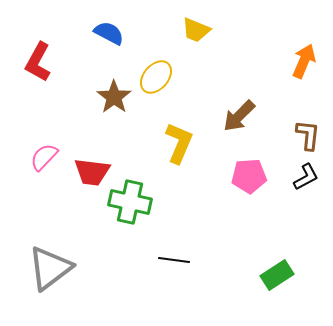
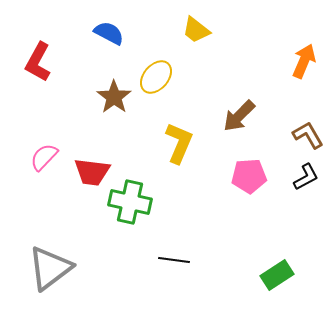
yellow trapezoid: rotated 16 degrees clockwise
brown L-shape: rotated 36 degrees counterclockwise
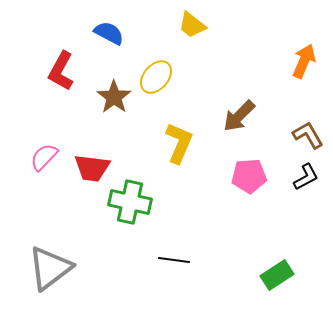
yellow trapezoid: moved 4 px left, 5 px up
red L-shape: moved 23 px right, 9 px down
red trapezoid: moved 4 px up
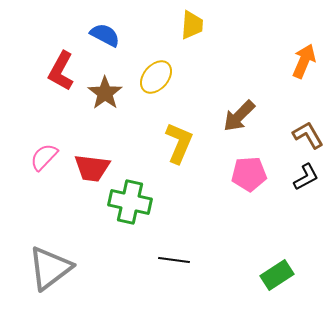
yellow trapezoid: rotated 124 degrees counterclockwise
blue semicircle: moved 4 px left, 2 px down
brown star: moved 9 px left, 4 px up
pink pentagon: moved 2 px up
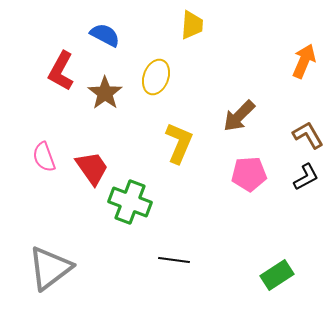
yellow ellipse: rotated 20 degrees counterclockwise
pink semicircle: rotated 64 degrees counterclockwise
red trapezoid: rotated 132 degrees counterclockwise
green cross: rotated 9 degrees clockwise
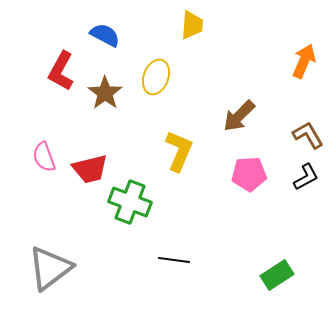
yellow L-shape: moved 8 px down
red trapezoid: moved 2 px left, 1 px down; rotated 111 degrees clockwise
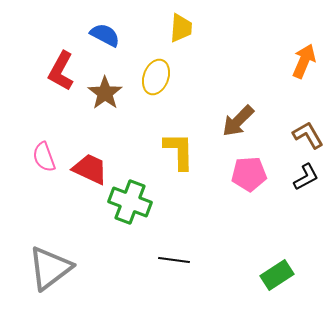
yellow trapezoid: moved 11 px left, 3 px down
brown arrow: moved 1 px left, 5 px down
yellow L-shape: rotated 24 degrees counterclockwise
red trapezoid: rotated 141 degrees counterclockwise
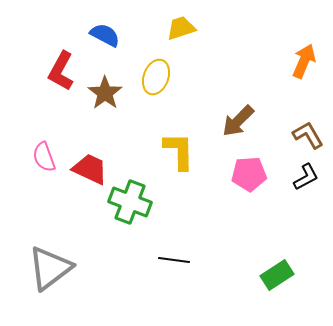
yellow trapezoid: rotated 112 degrees counterclockwise
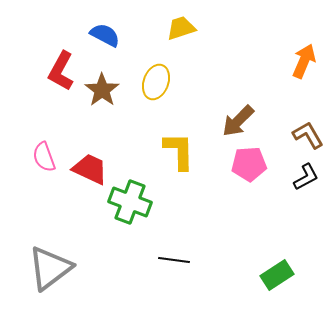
yellow ellipse: moved 5 px down
brown star: moved 3 px left, 3 px up
pink pentagon: moved 10 px up
